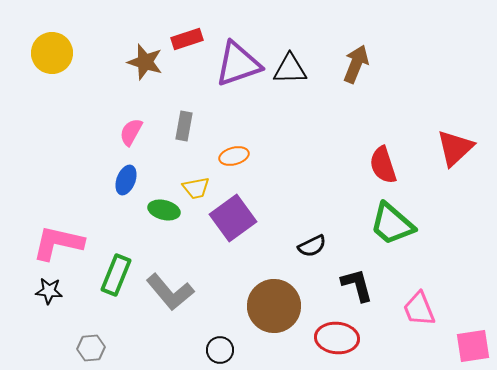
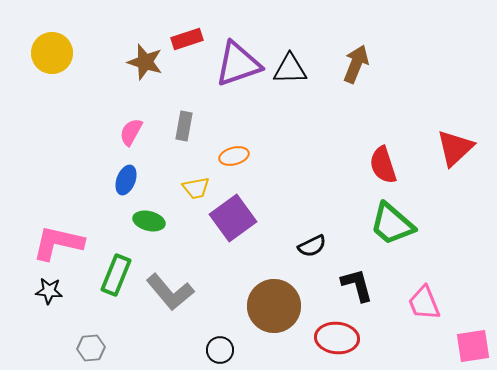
green ellipse: moved 15 px left, 11 px down
pink trapezoid: moved 5 px right, 6 px up
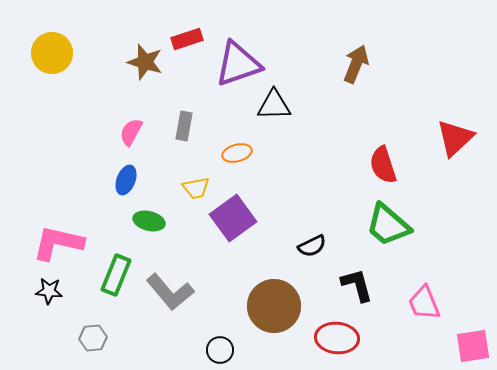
black triangle: moved 16 px left, 36 px down
red triangle: moved 10 px up
orange ellipse: moved 3 px right, 3 px up
green trapezoid: moved 4 px left, 1 px down
gray hexagon: moved 2 px right, 10 px up
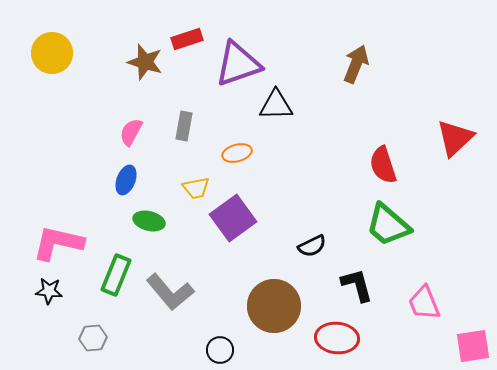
black triangle: moved 2 px right
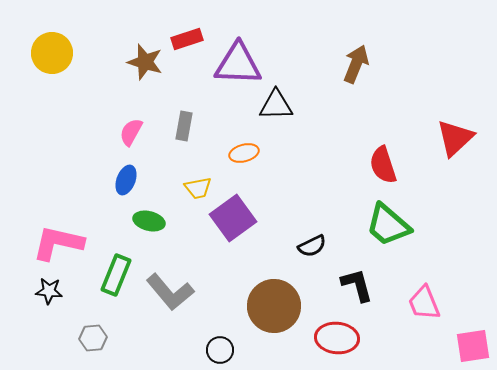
purple triangle: rotated 21 degrees clockwise
orange ellipse: moved 7 px right
yellow trapezoid: moved 2 px right
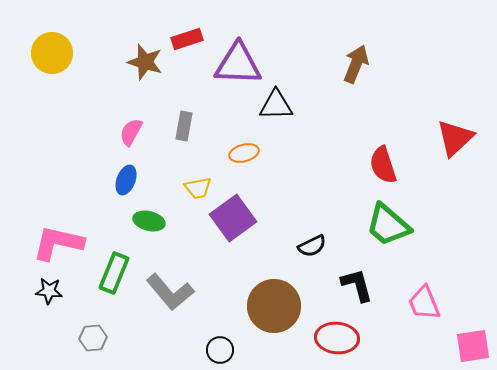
green rectangle: moved 2 px left, 2 px up
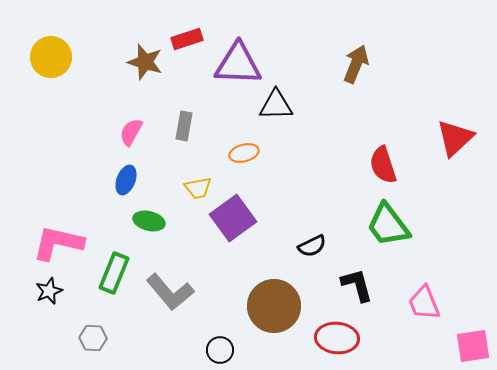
yellow circle: moved 1 px left, 4 px down
green trapezoid: rotated 12 degrees clockwise
black star: rotated 28 degrees counterclockwise
gray hexagon: rotated 8 degrees clockwise
